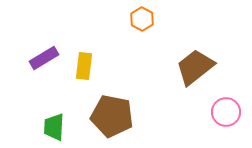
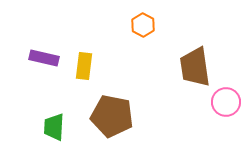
orange hexagon: moved 1 px right, 6 px down
purple rectangle: rotated 44 degrees clockwise
brown trapezoid: rotated 60 degrees counterclockwise
pink circle: moved 10 px up
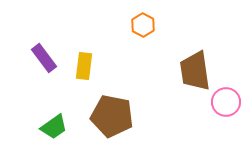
purple rectangle: rotated 40 degrees clockwise
brown trapezoid: moved 4 px down
green trapezoid: rotated 128 degrees counterclockwise
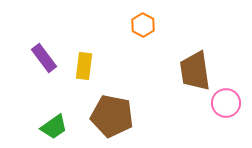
pink circle: moved 1 px down
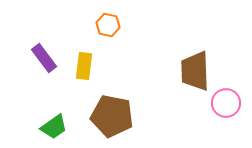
orange hexagon: moved 35 px left; rotated 15 degrees counterclockwise
brown trapezoid: rotated 6 degrees clockwise
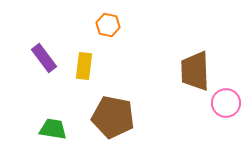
brown pentagon: moved 1 px right, 1 px down
green trapezoid: moved 1 px left, 2 px down; rotated 136 degrees counterclockwise
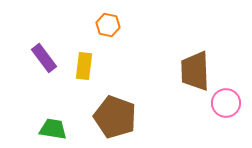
brown pentagon: moved 2 px right; rotated 9 degrees clockwise
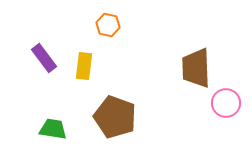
brown trapezoid: moved 1 px right, 3 px up
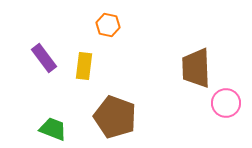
green trapezoid: rotated 12 degrees clockwise
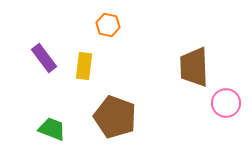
brown trapezoid: moved 2 px left, 1 px up
green trapezoid: moved 1 px left
